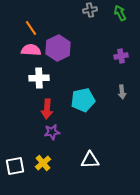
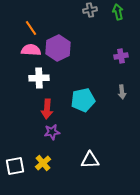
green arrow: moved 2 px left, 1 px up; rotated 14 degrees clockwise
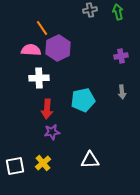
orange line: moved 11 px right
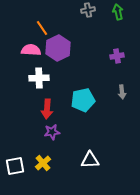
gray cross: moved 2 px left
purple cross: moved 4 px left
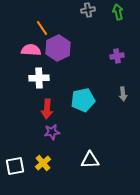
gray arrow: moved 1 px right, 2 px down
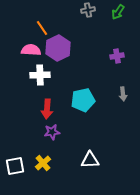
green arrow: rotated 133 degrees counterclockwise
white cross: moved 1 px right, 3 px up
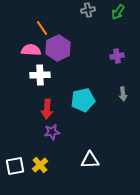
yellow cross: moved 3 px left, 2 px down
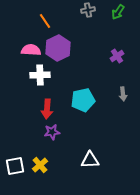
orange line: moved 3 px right, 7 px up
purple cross: rotated 24 degrees counterclockwise
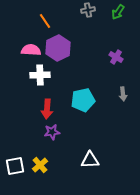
purple cross: moved 1 px left, 1 px down; rotated 24 degrees counterclockwise
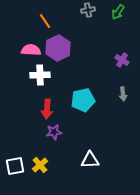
purple cross: moved 6 px right, 3 px down
purple star: moved 2 px right
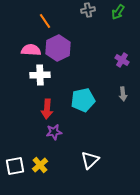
white triangle: rotated 42 degrees counterclockwise
